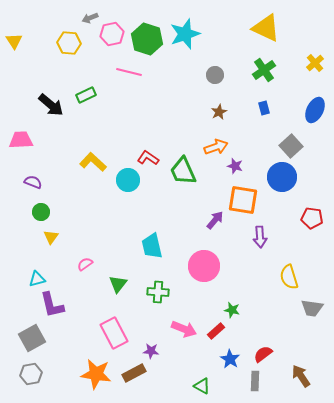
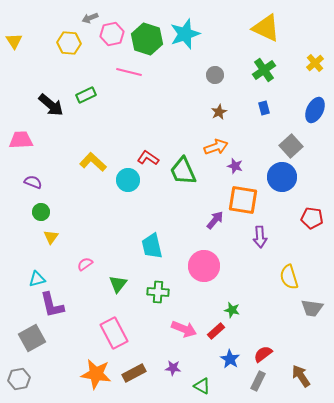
purple star at (151, 351): moved 22 px right, 17 px down
gray hexagon at (31, 374): moved 12 px left, 5 px down
gray rectangle at (255, 381): moved 3 px right; rotated 24 degrees clockwise
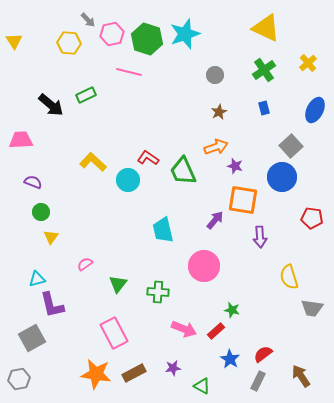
gray arrow at (90, 18): moved 2 px left, 2 px down; rotated 112 degrees counterclockwise
yellow cross at (315, 63): moved 7 px left
cyan trapezoid at (152, 246): moved 11 px right, 16 px up
purple star at (173, 368): rotated 14 degrees counterclockwise
